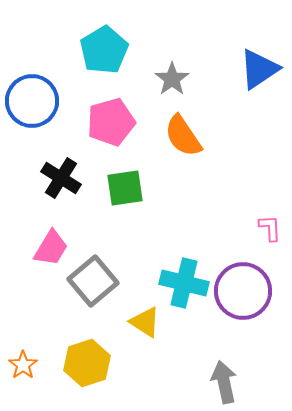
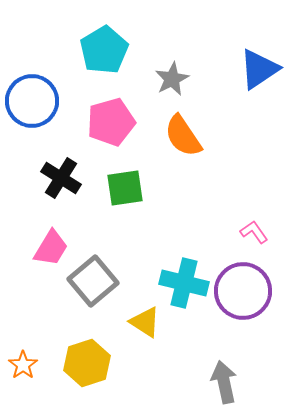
gray star: rotated 8 degrees clockwise
pink L-shape: moved 16 px left, 4 px down; rotated 32 degrees counterclockwise
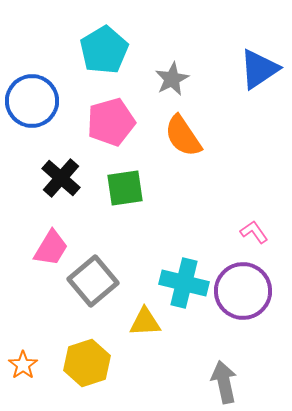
black cross: rotated 9 degrees clockwise
yellow triangle: rotated 36 degrees counterclockwise
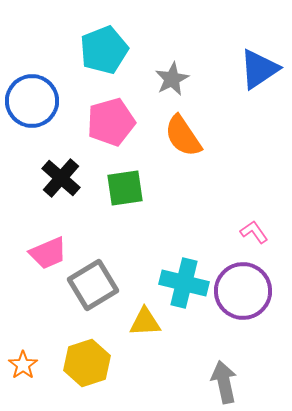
cyan pentagon: rotated 9 degrees clockwise
pink trapezoid: moved 3 px left, 5 px down; rotated 36 degrees clockwise
gray square: moved 4 px down; rotated 9 degrees clockwise
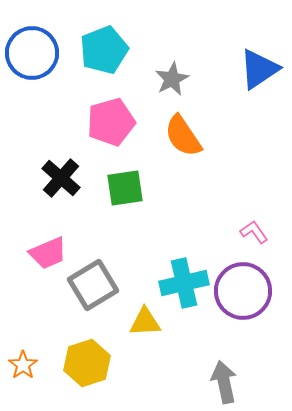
blue circle: moved 48 px up
cyan cross: rotated 27 degrees counterclockwise
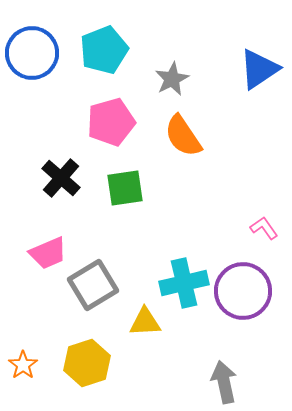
pink L-shape: moved 10 px right, 4 px up
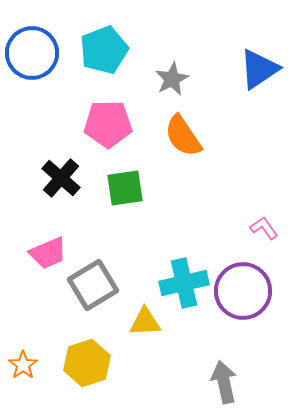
pink pentagon: moved 3 px left, 2 px down; rotated 15 degrees clockwise
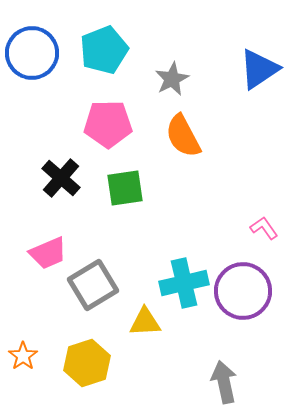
orange semicircle: rotated 6 degrees clockwise
orange star: moved 9 px up
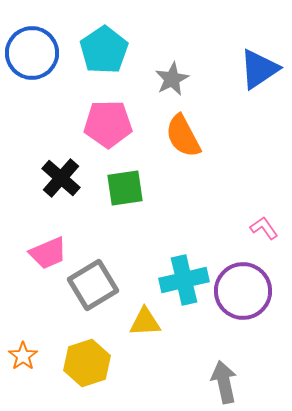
cyan pentagon: rotated 12 degrees counterclockwise
cyan cross: moved 3 px up
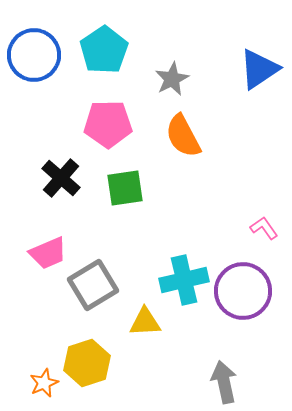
blue circle: moved 2 px right, 2 px down
orange star: moved 21 px right, 27 px down; rotated 12 degrees clockwise
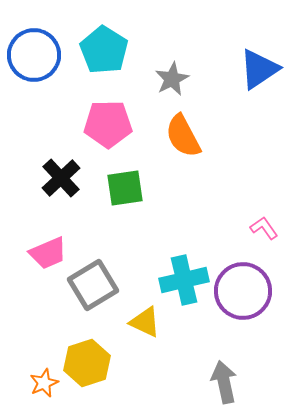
cyan pentagon: rotated 6 degrees counterclockwise
black cross: rotated 6 degrees clockwise
yellow triangle: rotated 28 degrees clockwise
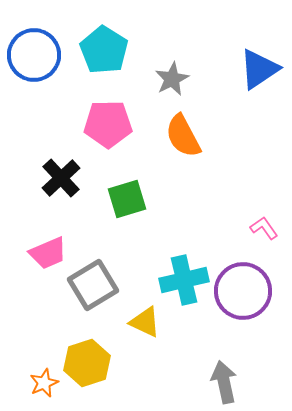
green square: moved 2 px right, 11 px down; rotated 9 degrees counterclockwise
